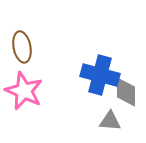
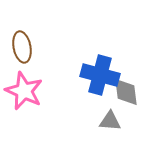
gray diamond: rotated 8 degrees counterclockwise
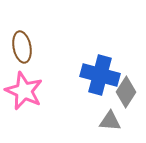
gray diamond: rotated 40 degrees clockwise
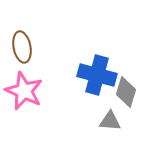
blue cross: moved 3 px left
gray diamond: rotated 16 degrees counterclockwise
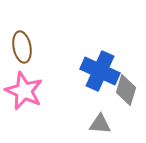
blue cross: moved 3 px right, 4 px up; rotated 9 degrees clockwise
gray diamond: moved 2 px up
gray triangle: moved 10 px left, 3 px down
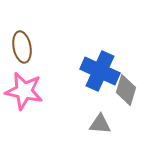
pink star: rotated 12 degrees counterclockwise
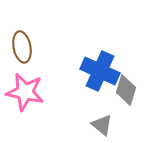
pink star: moved 1 px right, 1 px down
gray triangle: moved 2 px right, 1 px down; rotated 35 degrees clockwise
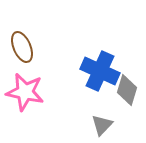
brown ellipse: rotated 12 degrees counterclockwise
gray diamond: moved 1 px right
gray triangle: rotated 35 degrees clockwise
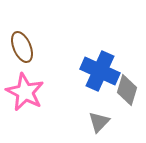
pink star: rotated 15 degrees clockwise
gray triangle: moved 3 px left, 3 px up
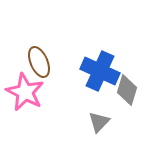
brown ellipse: moved 17 px right, 15 px down
